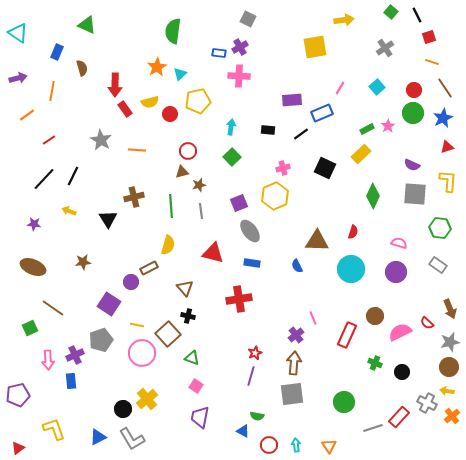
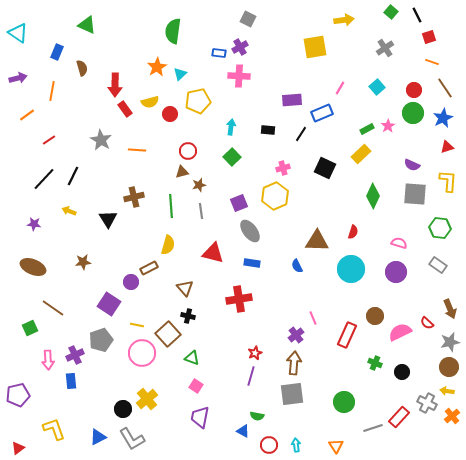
black line at (301, 134): rotated 21 degrees counterclockwise
orange triangle at (329, 446): moved 7 px right
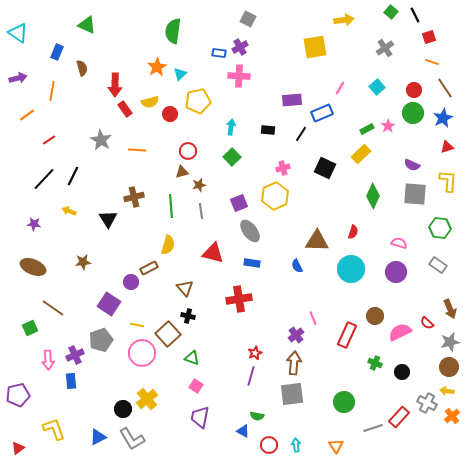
black line at (417, 15): moved 2 px left
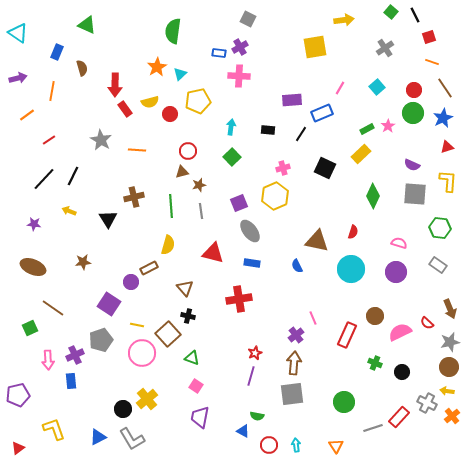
brown triangle at (317, 241): rotated 10 degrees clockwise
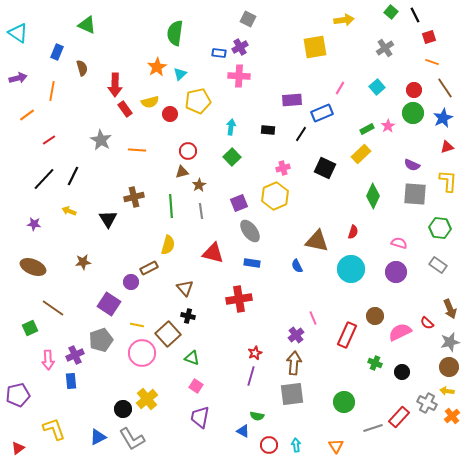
green semicircle at (173, 31): moved 2 px right, 2 px down
brown star at (199, 185): rotated 16 degrees counterclockwise
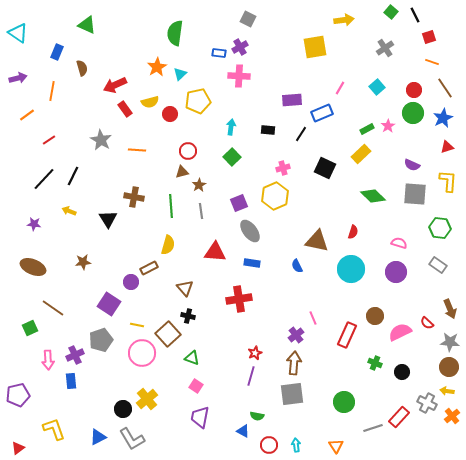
red arrow at (115, 85): rotated 65 degrees clockwise
green diamond at (373, 196): rotated 70 degrees counterclockwise
brown cross at (134, 197): rotated 24 degrees clockwise
red triangle at (213, 253): moved 2 px right, 1 px up; rotated 10 degrees counterclockwise
gray star at (450, 342): rotated 18 degrees clockwise
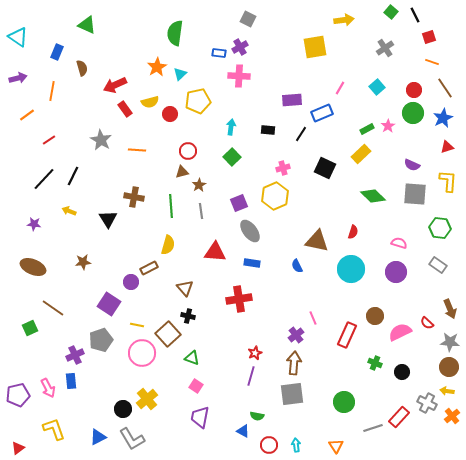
cyan triangle at (18, 33): moved 4 px down
pink arrow at (48, 360): moved 28 px down; rotated 24 degrees counterclockwise
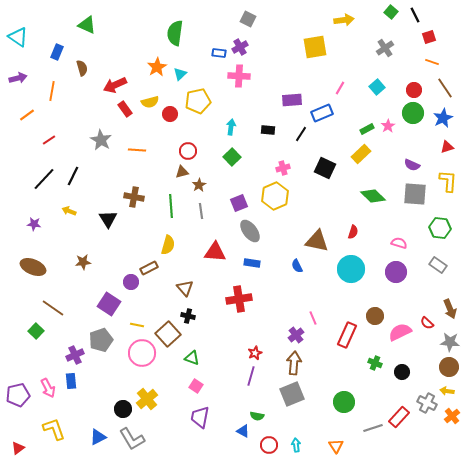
green square at (30, 328): moved 6 px right, 3 px down; rotated 21 degrees counterclockwise
gray square at (292, 394): rotated 15 degrees counterclockwise
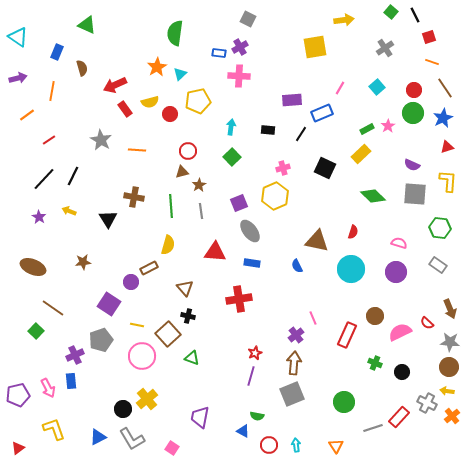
purple star at (34, 224): moved 5 px right, 7 px up; rotated 24 degrees clockwise
pink circle at (142, 353): moved 3 px down
pink square at (196, 386): moved 24 px left, 62 px down
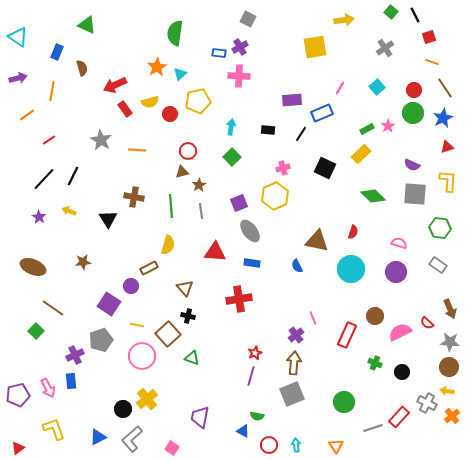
purple circle at (131, 282): moved 4 px down
gray L-shape at (132, 439): rotated 80 degrees clockwise
